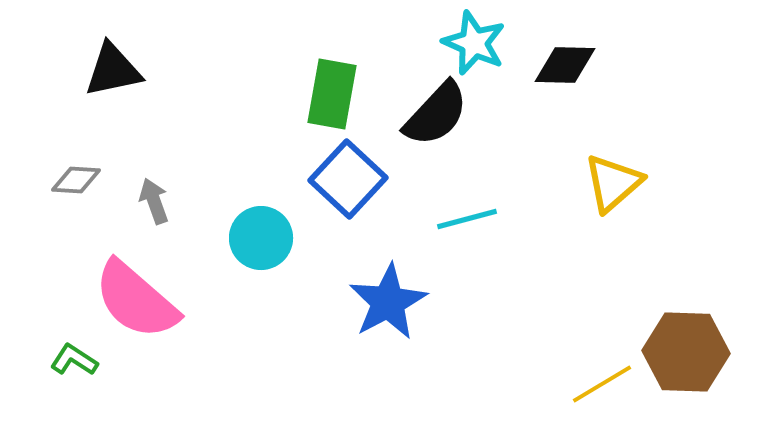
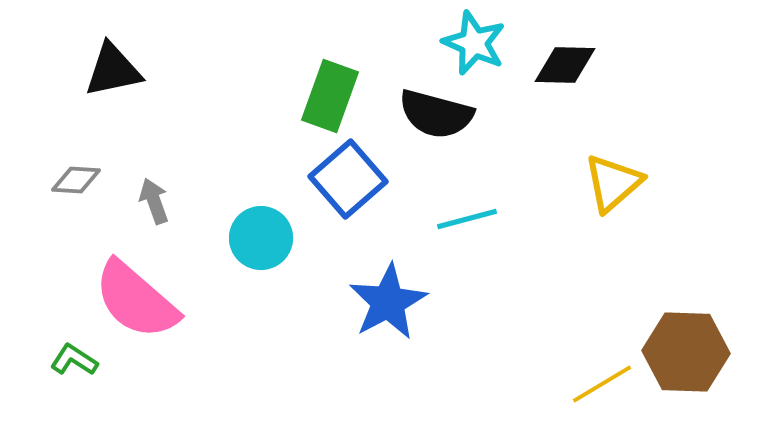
green rectangle: moved 2 px left, 2 px down; rotated 10 degrees clockwise
black semicircle: rotated 62 degrees clockwise
blue square: rotated 6 degrees clockwise
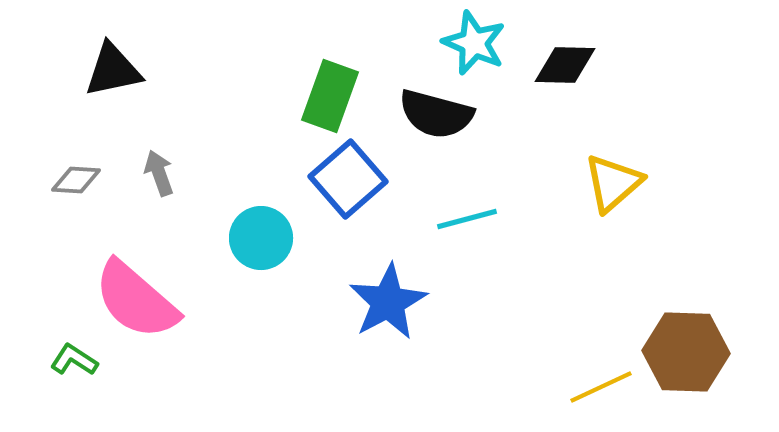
gray arrow: moved 5 px right, 28 px up
yellow line: moved 1 px left, 3 px down; rotated 6 degrees clockwise
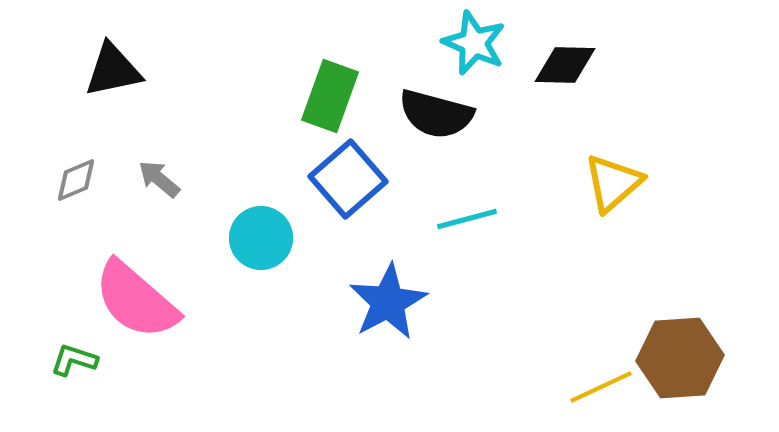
gray arrow: moved 6 px down; rotated 30 degrees counterclockwise
gray diamond: rotated 27 degrees counterclockwise
brown hexagon: moved 6 px left, 6 px down; rotated 6 degrees counterclockwise
green L-shape: rotated 15 degrees counterclockwise
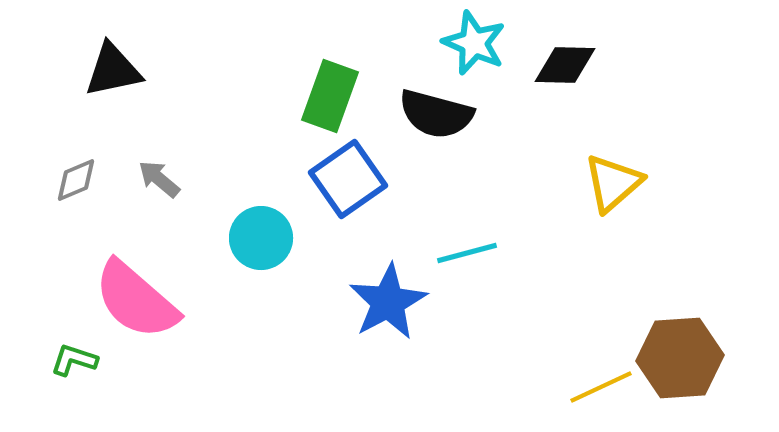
blue square: rotated 6 degrees clockwise
cyan line: moved 34 px down
